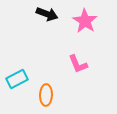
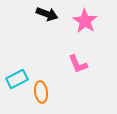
orange ellipse: moved 5 px left, 3 px up; rotated 10 degrees counterclockwise
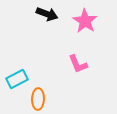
orange ellipse: moved 3 px left, 7 px down; rotated 10 degrees clockwise
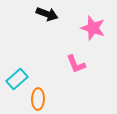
pink star: moved 8 px right, 7 px down; rotated 15 degrees counterclockwise
pink L-shape: moved 2 px left
cyan rectangle: rotated 15 degrees counterclockwise
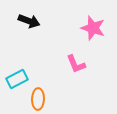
black arrow: moved 18 px left, 7 px down
cyan rectangle: rotated 15 degrees clockwise
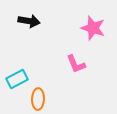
black arrow: rotated 10 degrees counterclockwise
